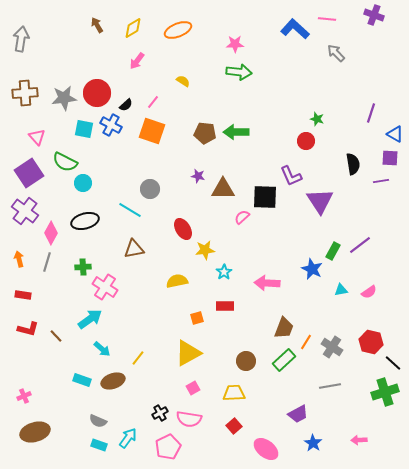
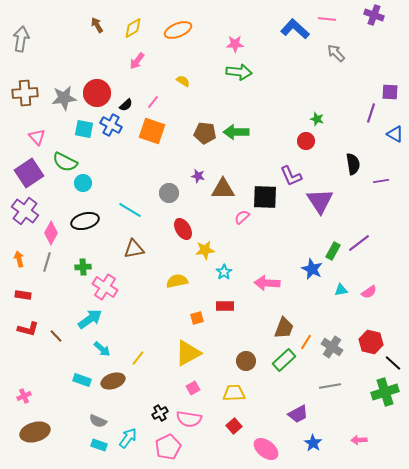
purple square at (390, 158): moved 66 px up
gray circle at (150, 189): moved 19 px right, 4 px down
purple line at (360, 245): moved 1 px left, 2 px up
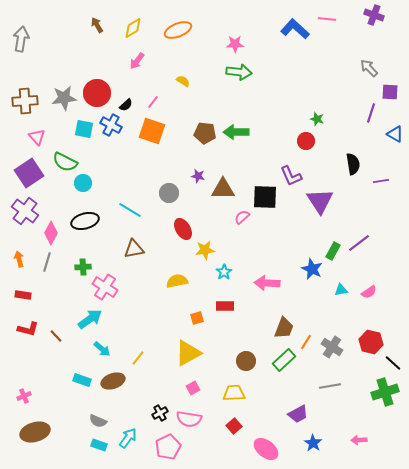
gray arrow at (336, 53): moved 33 px right, 15 px down
brown cross at (25, 93): moved 8 px down
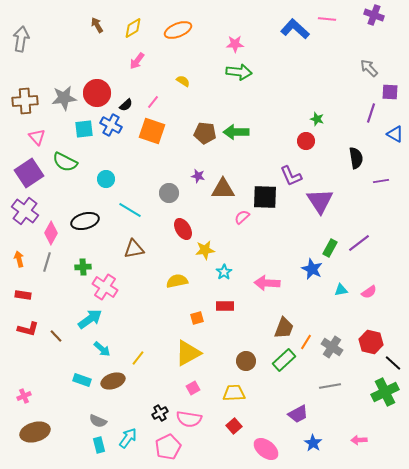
cyan square at (84, 129): rotated 18 degrees counterclockwise
black semicircle at (353, 164): moved 3 px right, 6 px up
cyan circle at (83, 183): moved 23 px right, 4 px up
green rectangle at (333, 251): moved 3 px left, 3 px up
green cross at (385, 392): rotated 8 degrees counterclockwise
cyan rectangle at (99, 445): rotated 56 degrees clockwise
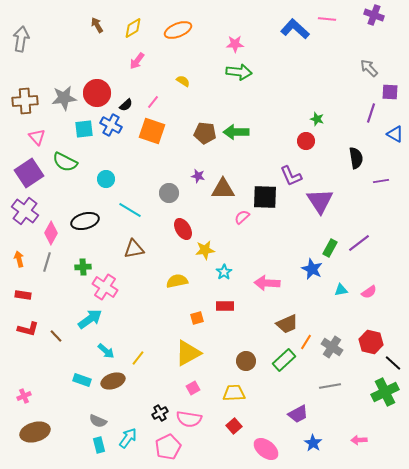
brown trapezoid at (284, 328): moved 3 px right, 4 px up; rotated 45 degrees clockwise
cyan arrow at (102, 349): moved 4 px right, 2 px down
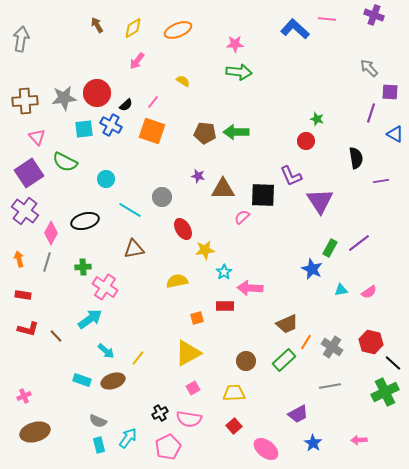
gray circle at (169, 193): moved 7 px left, 4 px down
black square at (265, 197): moved 2 px left, 2 px up
pink arrow at (267, 283): moved 17 px left, 5 px down
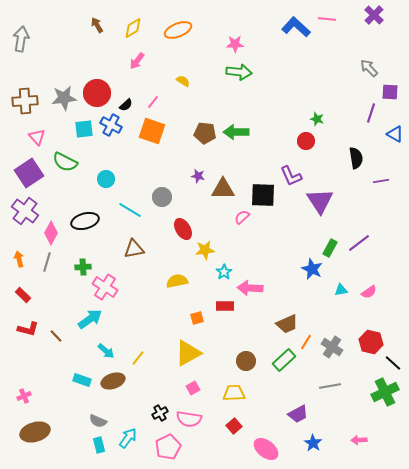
purple cross at (374, 15): rotated 24 degrees clockwise
blue L-shape at (295, 29): moved 1 px right, 2 px up
red rectangle at (23, 295): rotated 35 degrees clockwise
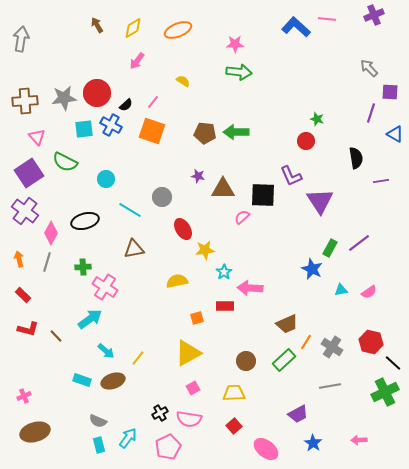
purple cross at (374, 15): rotated 24 degrees clockwise
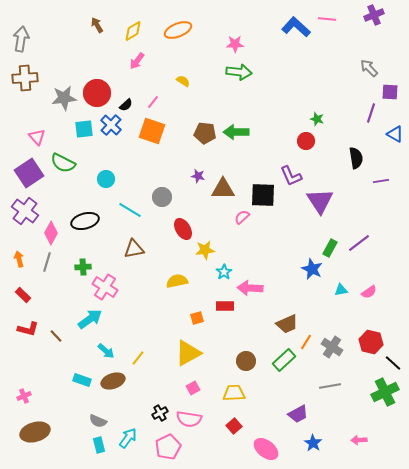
yellow diamond at (133, 28): moved 3 px down
brown cross at (25, 101): moved 23 px up
blue cross at (111, 125): rotated 15 degrees clockwise
green semicircle at (65, 162): moved 2 px left, 1 px down
